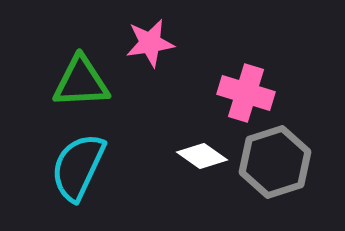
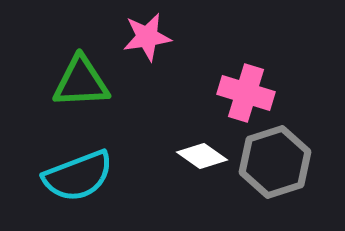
pink star: moved 3 px left, 6 px up
cyan semicircle: moved 9 px down; rotated 136 degrees counterclockwise
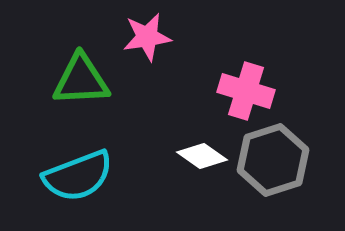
green triangle: moved 2 px up
pink cross: moved 2 px up
gray hexagon: moved 2 px left, 2 px up
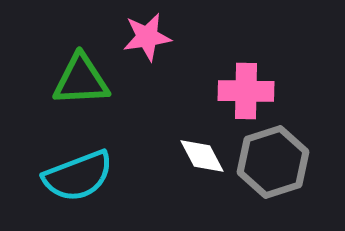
pink cross: rotated 16 degrees counterclockwise
white diamond: rotated 27 degrees clockwise
gray hexagon: moved 2 px down
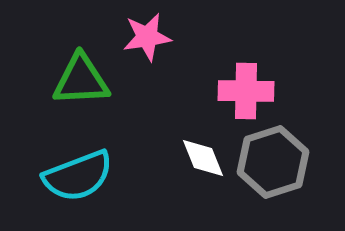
white diamond: moved 1 px right, 2 px down; rotated 6 degrees clockwise
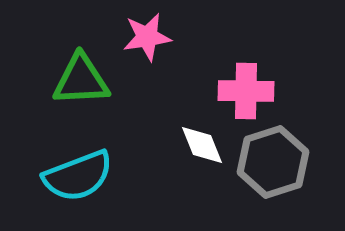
white diamond: moved 1 px left, 13 px up
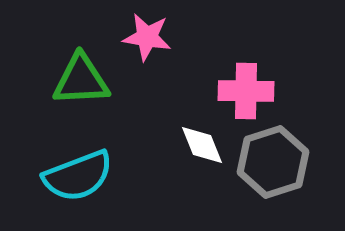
pink star: rotated 18 degrees clockwise
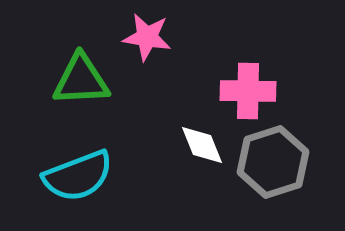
pink cross: moved 2 px right
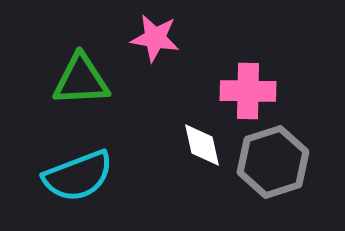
pink star: moved 8 px right, 1 px down
white diamond: rotated 9 degrees clockwise
